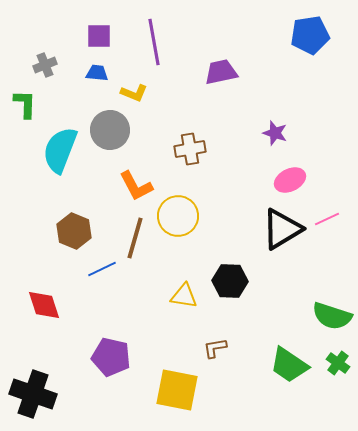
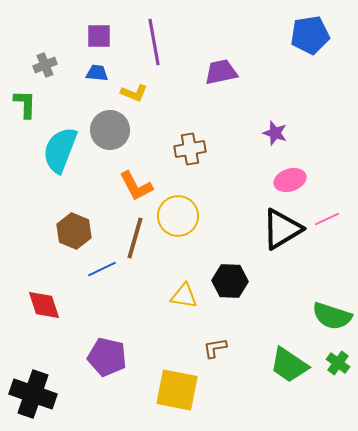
pink ellipse: rotated 8 degrees clockwise
purple pentagon: moved 4 px left
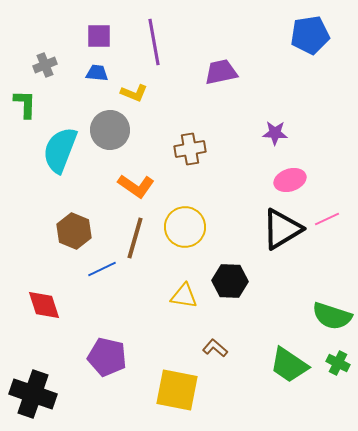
purple star: rotated 15 degrees counterclockwise
orange L-shape: rotated 27 degrees counterclockwise
yellow circle: moved 7 px right, 11 px down
brown L-shape: rotated 50 degrees clockwise
green cross: rotated 10 degrees counterclockwise
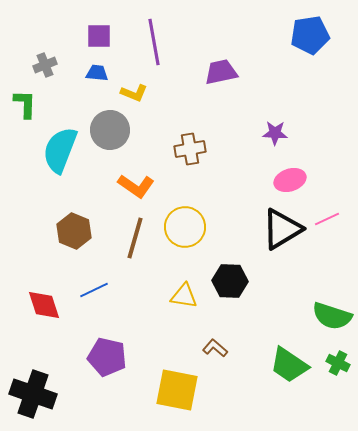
blue line: moved 8 px left, 21 px down
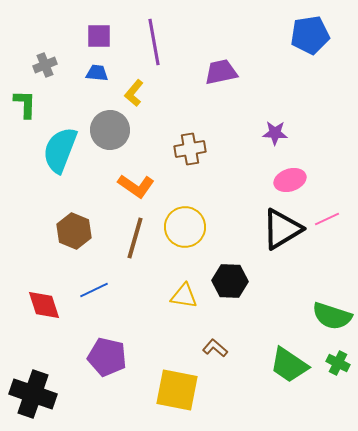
yellow L-shape: rotated 108 degrees clockwise
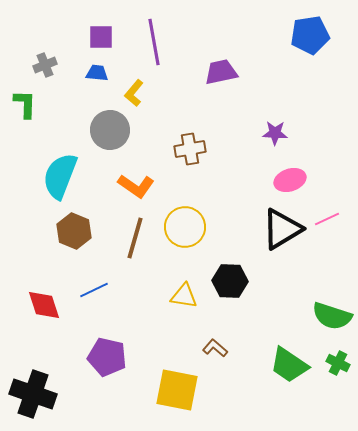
purple square: moved 2 px right, 1 px down
cyan semicircle: moved 26 px down
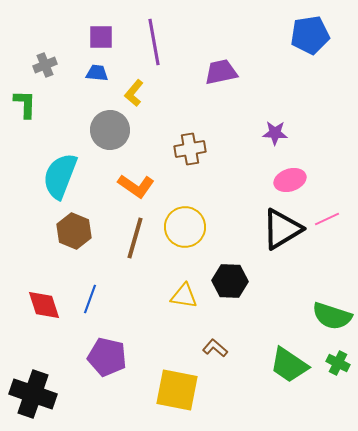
blue line: moved 4 px left, 9 px down; rotated 44 degrees counterclockwise
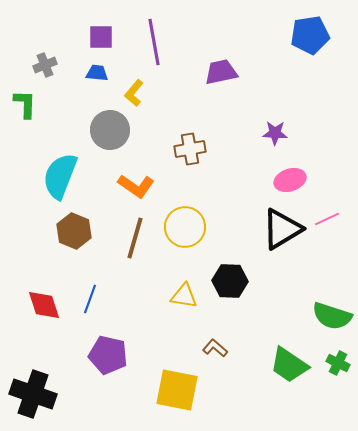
purple pentagon: moved 1 px right, 2 px up
